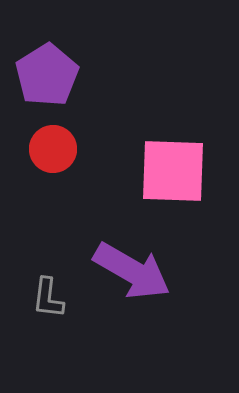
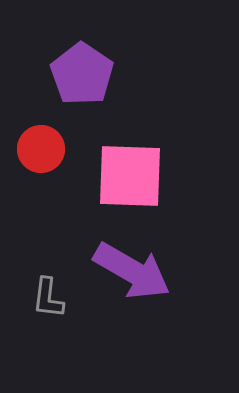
purple pentagon: moved 35 px right, 1 px up; rotated 6 degrees counterclockwise
red circle: moved 12 px left
pink square: moved 43 px left, 5 px down
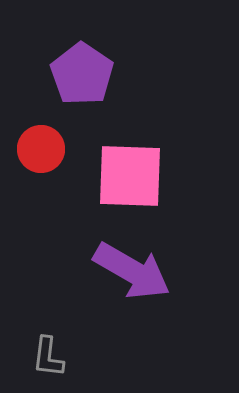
gray L-shape: moved 59 px down
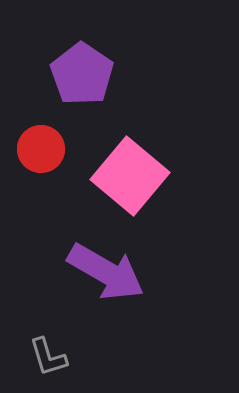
pink square: rotated 38 degrees clockwise
purple arrow: moved 26 px left, 1 px down
gray L-shape: rotated 24 degrees counterclockwise
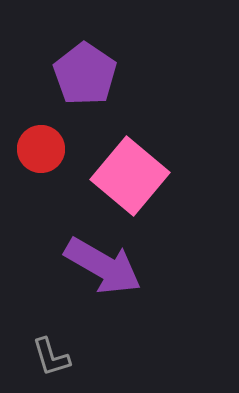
purple pentagon: moved 3 px right
purple arrow: moved 3 px left, 6 px up
gray L-shape: moved 3 px right
